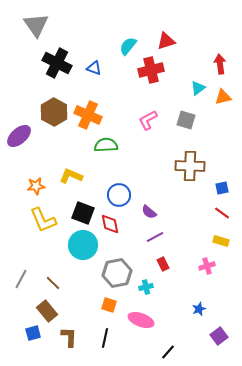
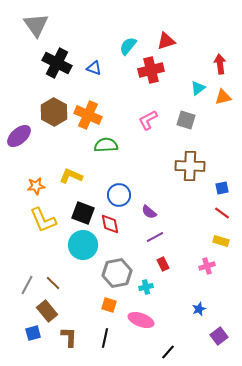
gray line at (21, 279): moved 6 px right, 6 px down
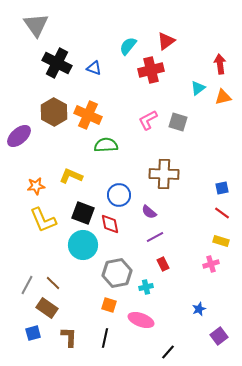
red triangle at (166, 41): rotated 18 degrees counterclockwise
gray square at (186, 120): moved 8 px left, 2 px down
brown cross at (190, 166): moved 26 px left, 8 px down
pink cross at (207, 266): moved 4 px right, 2 px up
brown rectangle at (47, 311): moved 3 px up; rotated 15 degrees counterclockwise
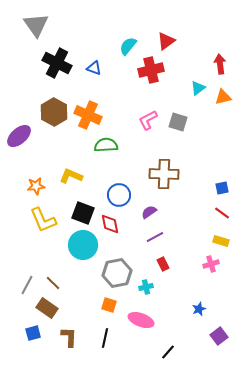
purple semicircle at (149, 212): rotated 105 degrees clockwise
